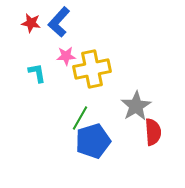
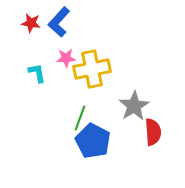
pink star: moved 2 px down
gray star: moved 2 px left
green line: rotated 10 degrees counterclockwise
blue pentagon: rotated 28 degrees counterclockwise
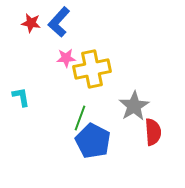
cyan L-shape: moved 16 px left, 24 px down
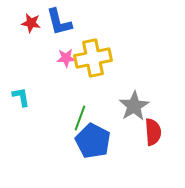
blue L-shape: rotated 56 degrees counterclockwise
yellow cross: moved 1 px right, 11 px up
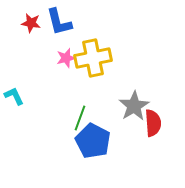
pink star: rotated 12 degrees counterclockwise
cyan L-shape: moved 7 px left, 1 px up; rotated 15 degrees counterclockwise
red semicircle: moved 9 px up
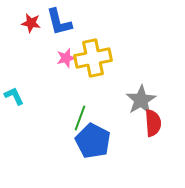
gray star: moved 7 px right, 6 px up
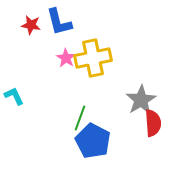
red star: moved 2 px down
pink star: rotated 24 degrees counterclockwise
